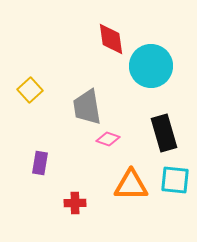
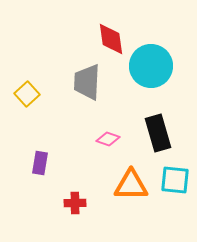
yellow square: moved 3 px left, 4 px down
gray trapezoid: moved 25 px up; rotated 12 degrees clockwise
black rectangle: moved 6 px left
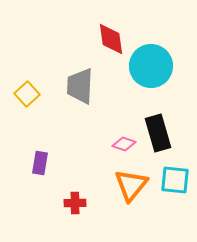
gray trapezoid: moved 7 px left, 4 px down
pink diamond: moved 16 px right, 5 px down
orange triangle: rotated 51 degrees counterclockwise
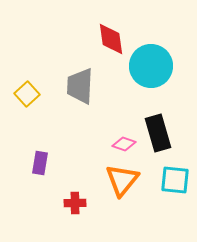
orange triangle: moved 9 px left, 5 px up
